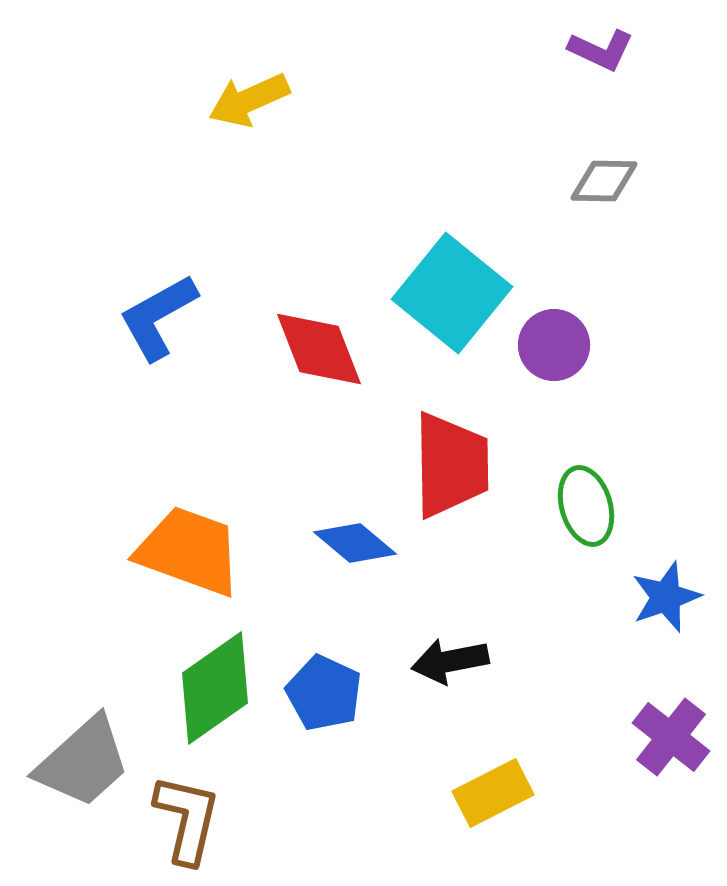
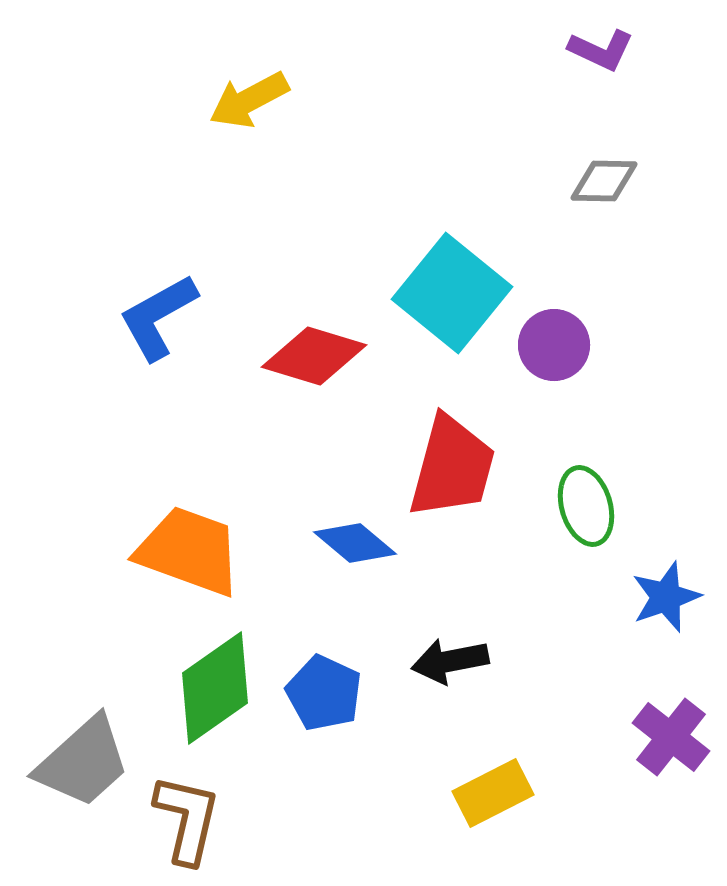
yellow arrow: rotated 4 degrees counterclockwise
red diamond: moved 5 px left, 7 px down; rotated 52 degrees counterclockwise
red trapezoid: moved 1 px right, 2 px down; rotated 16 degrees clockwise
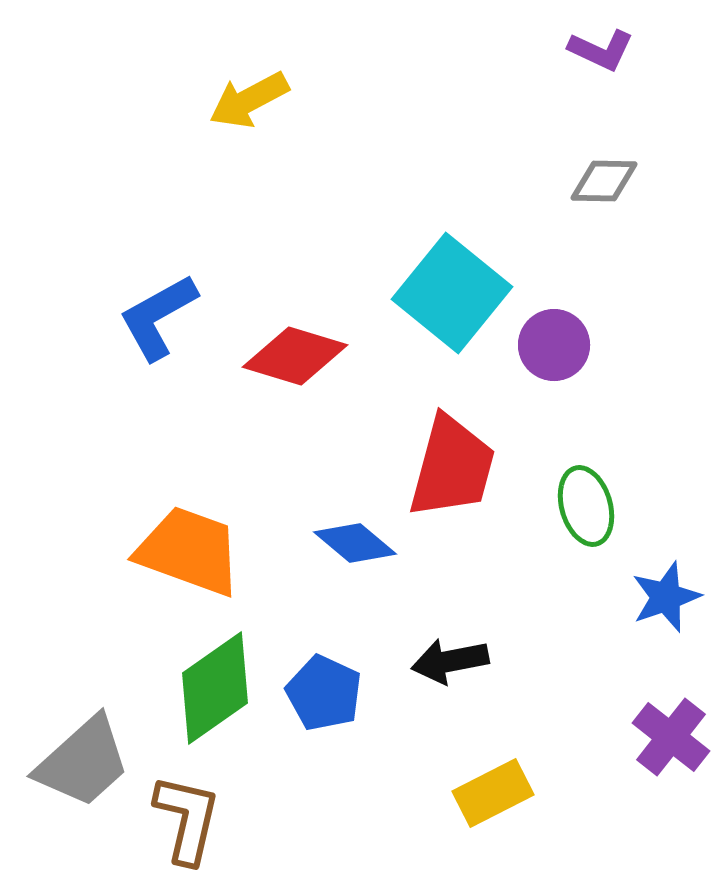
red diamond: moved 19 px left
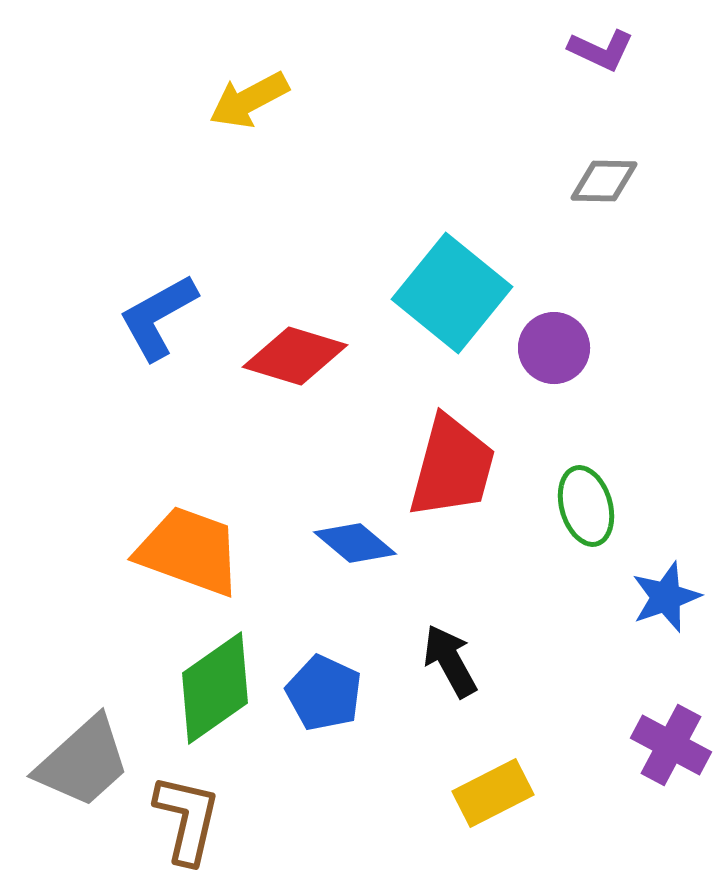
purple circle: moved 3 px down
black arrow: rotated 72 degrees clockwise
purple cross: moved 8 px down; rotated 10 degrees counterclockwise
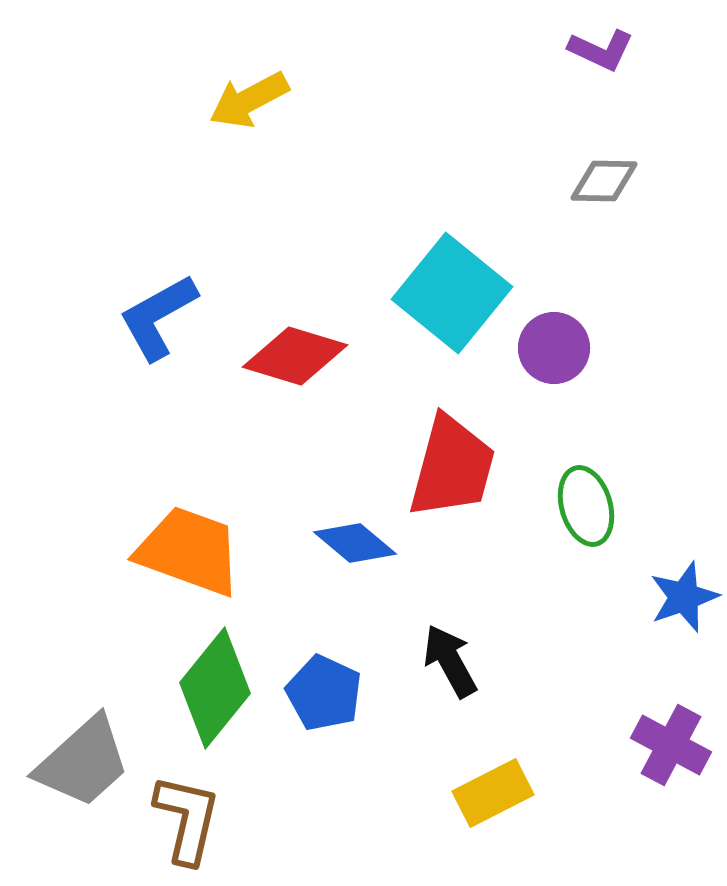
blue star: moved 18 px right
green diamond: rotated 16 degrees counterclockwise
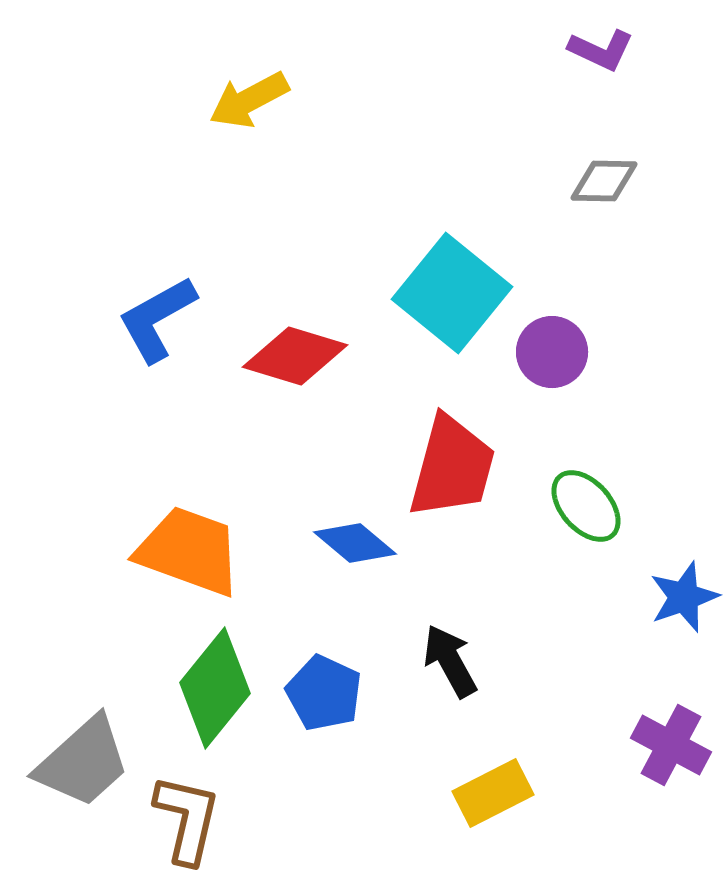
blue L-shape: moved 1 px left, 2 px down
purple circle: moved 2 px left, 4 px down
green ellipse: rotated 26 degrees counterclockwise
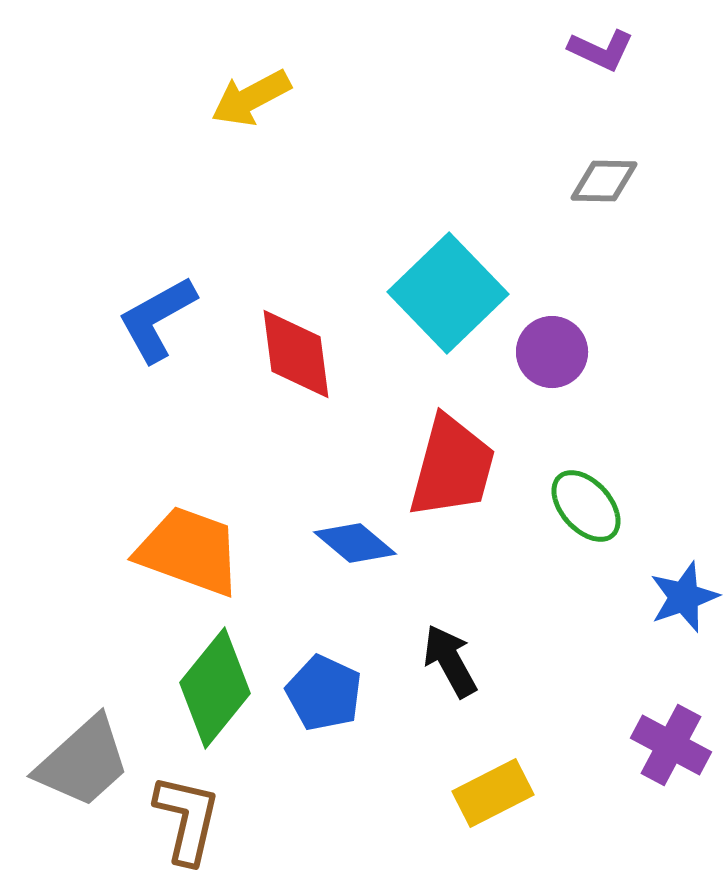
yellow arrow: moved 2 px right, 2 px up
cyan square: moved 4 px left; rotated 7 degrees clockwise
red diamond: moved 1 px right, 2 px up; rotated 66 degrees clockwise
